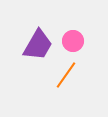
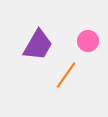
pink circle: moved 15 px right
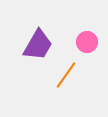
pink circle: moved 1 px left, 1 px down
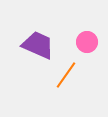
purple trapezoid: rotated 96 degrees counterclockwise
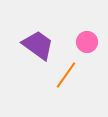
purple trapezoid: rotated 12 degrees clockwise
